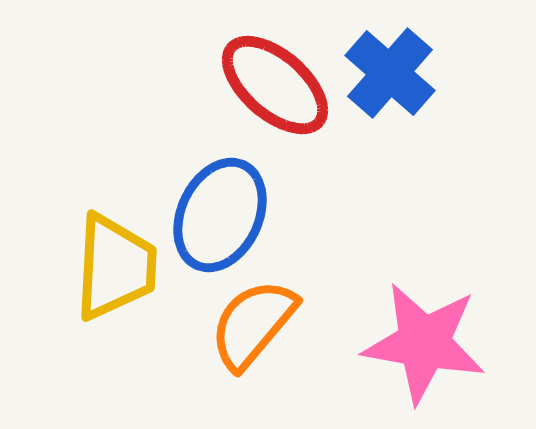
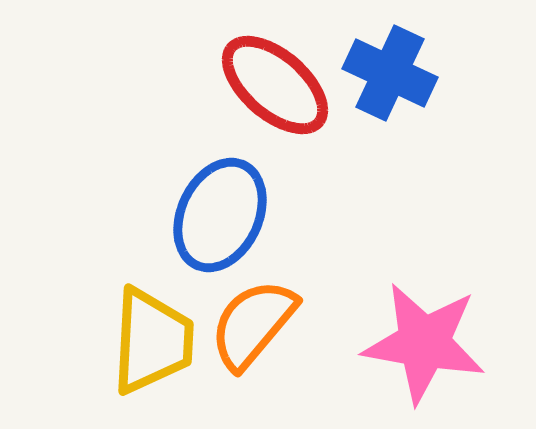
blue cross: rotated 16 degrees counterclockwise
yellow trapezoid: moved 37 px right, 74 px down
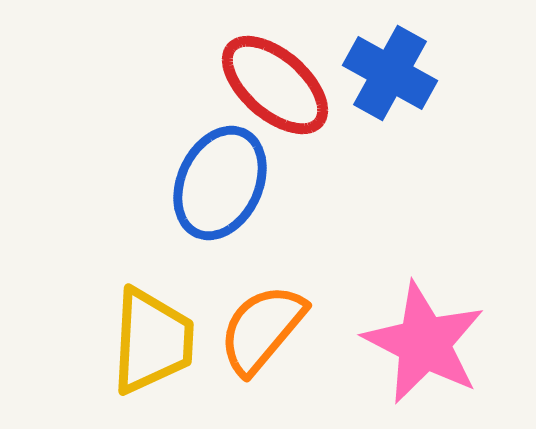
blue cross: rotated 4 degrees clockwise
blue ellipse: moved 32 px up
orange semicircle: moved 9 px right, 5 px down
pink star: rotated 17 degrees clockwise
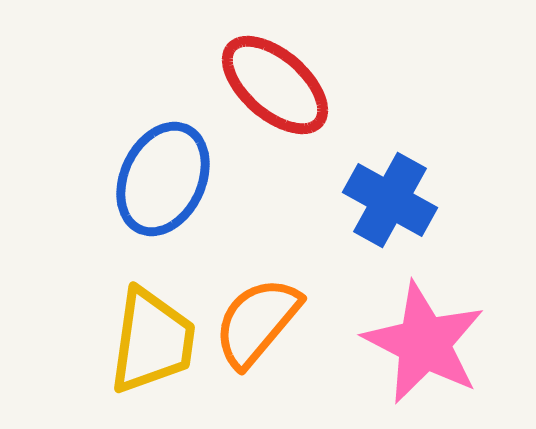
blue cross: moved 127 px down
blue ellipse: moved 57 px left, 4 px up
orange semicircle: moved 5 px left, 7 px up
yellow trapezoid: rotated 5 degrees clockwise
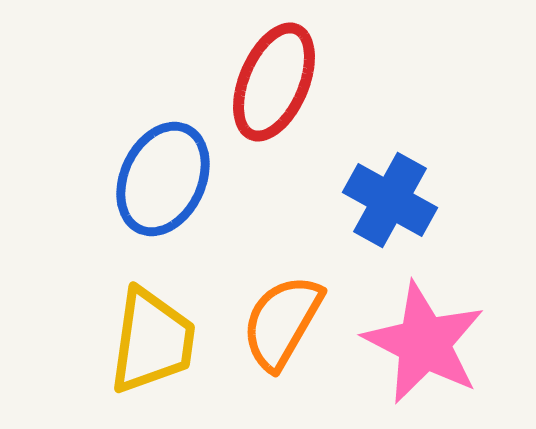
red ellipse: moved 1 px left, 3 px up; rotated 72 degrees clockwise
orange semicircle: moved 25 px right; rotated 10 degrees counterclockwise
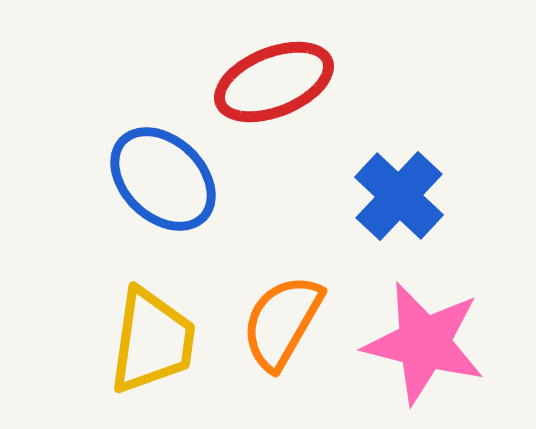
red ellipse: rotated 45 degrees clockwise
blue ellipse: rotated 71 degrees counterclockwise
blue cross: moved 9 px right, 4 px up; rotated 14 degrees clockwise
pink star: rotated 13 degrees counterclockwise
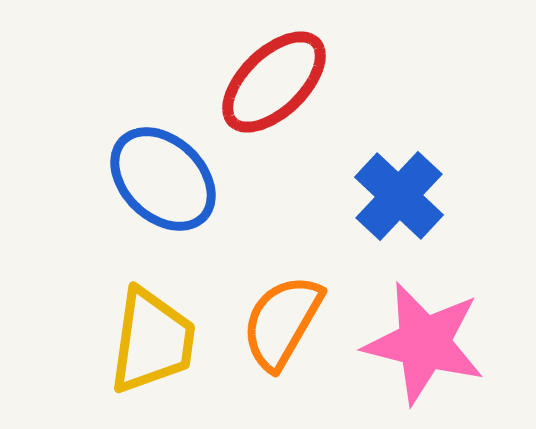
red ellipse: rotated 22 degrees counterclockwise
